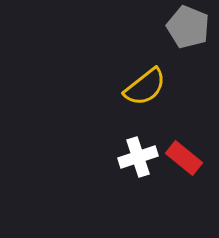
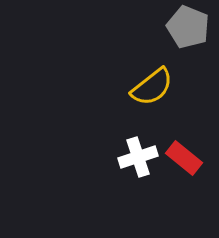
yellow semicircle: moved 7 px right
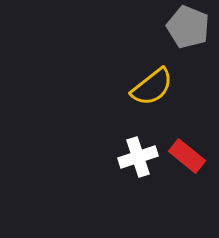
red rectangle: moved 3 px right, 2 px up
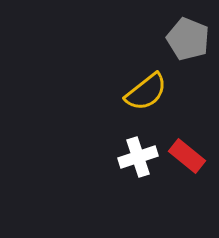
gray pentagon: moved 12 px down
yellow semicircle: moved 6 px left, 5 px down
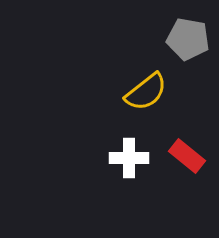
gray pentagon: rotated 12 degrees counterclockwise
white cross: moved 9 px left, 1 px down; rotated 18 degrees clockwise
